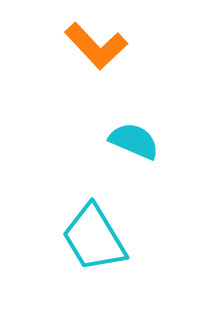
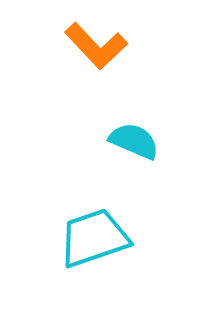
cyan trapezoid: rotated 102 degrees clockwise
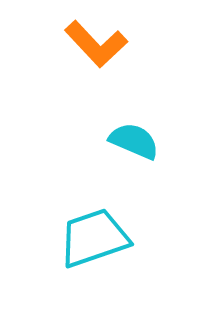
orange L-shape: moved 2 px up
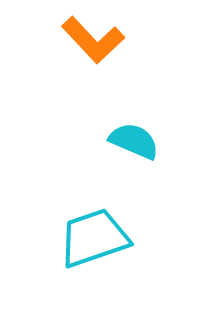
orange L-shape: moved 3 px left, 4 px up
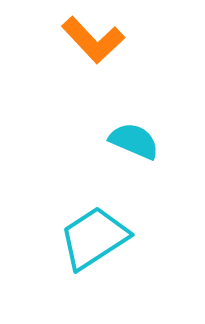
cyan trapezoid: rotated 14 degrees counterclockwise
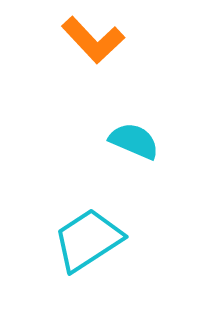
cyan trapezoid: moved 6 px left, 2 px down
